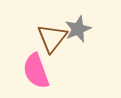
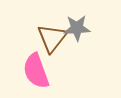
gray star: moved 1 px left, 1 px up; rotated 20 degrees clockwise
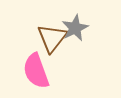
gray star: moved 2 px left; rotated 24 degrees counterclockwise
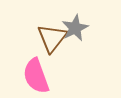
pink semicircle: moved 5 px down
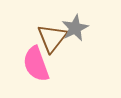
pink semicircle: moved 12 px up
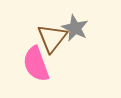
gray star: rotated 20 degrees counterclockwise
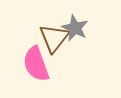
brown triangle: moved 2 px right
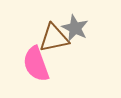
brown triangle: rotated 40 degrees clockwise
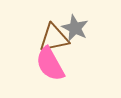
pink semicircle: moved 14 px right; rotated 9 degrees counterclockwise
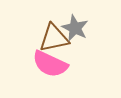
pink semicircle: rotated 36 degrees counterclockwise
